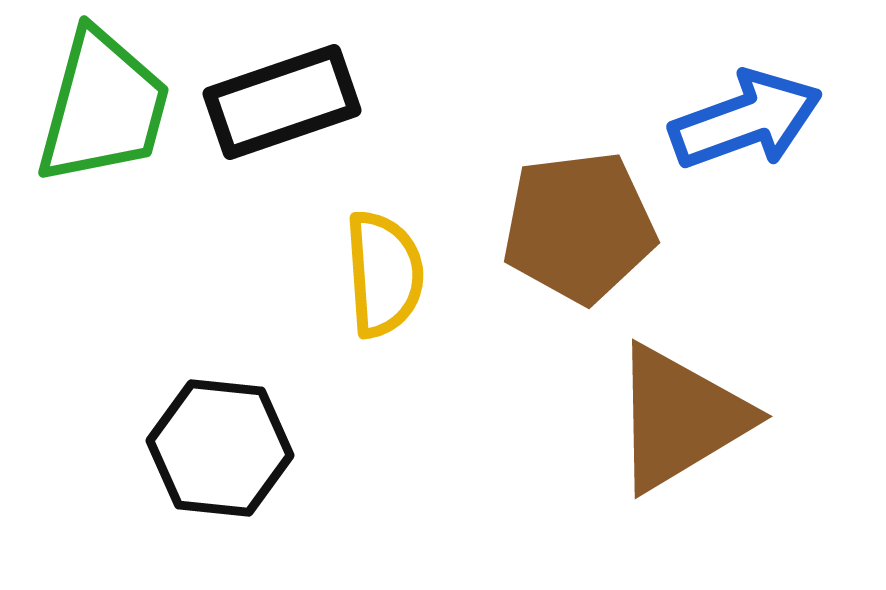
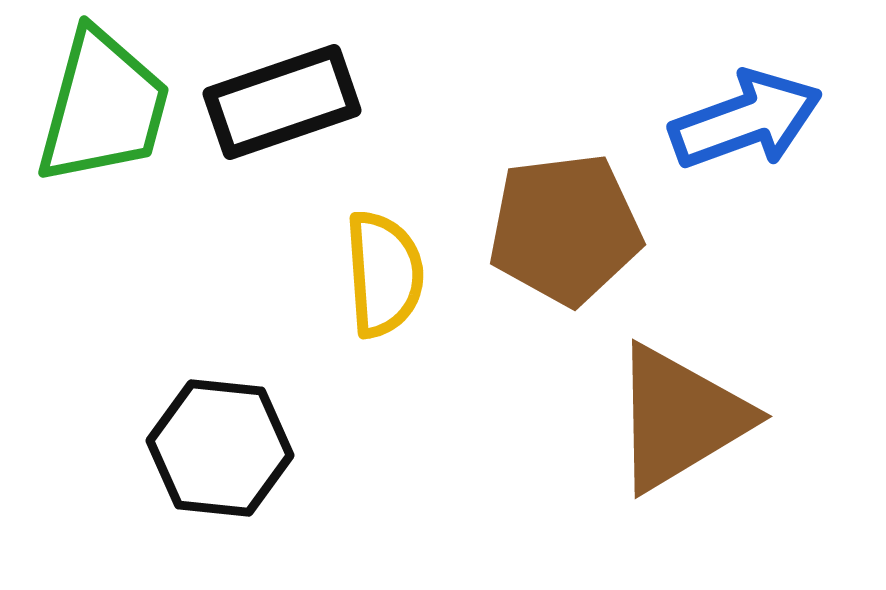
brown pentagon: moved 14 px left, 2 px down
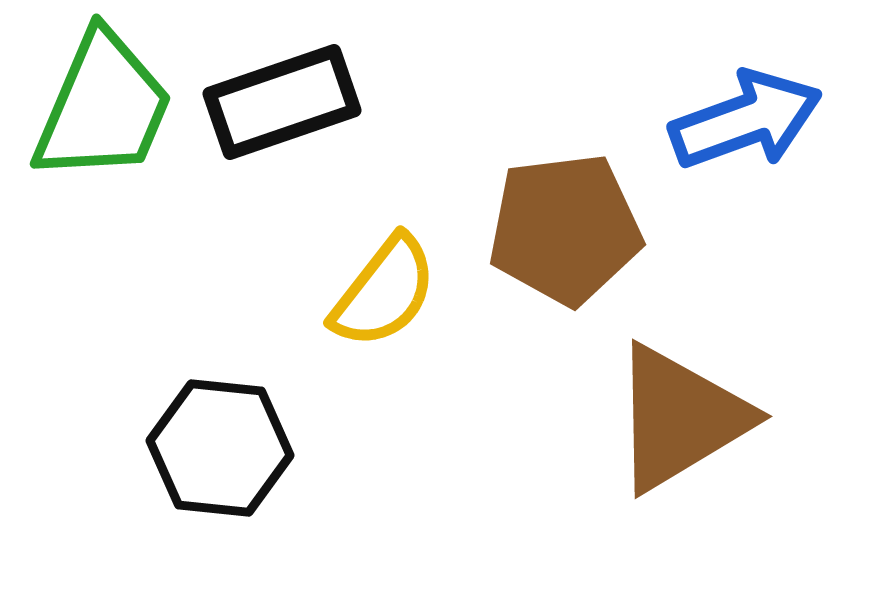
green trapezoid: rotated 8 degrees clockwise
yellow semicircle: moved 18 px down; rotated 42 degrees clockwise
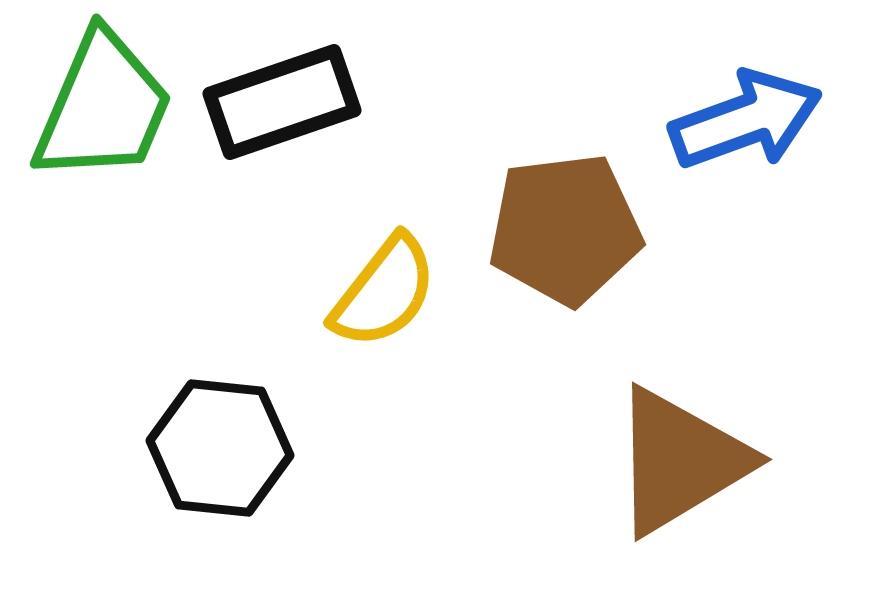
brown triangle: moved 43 px down
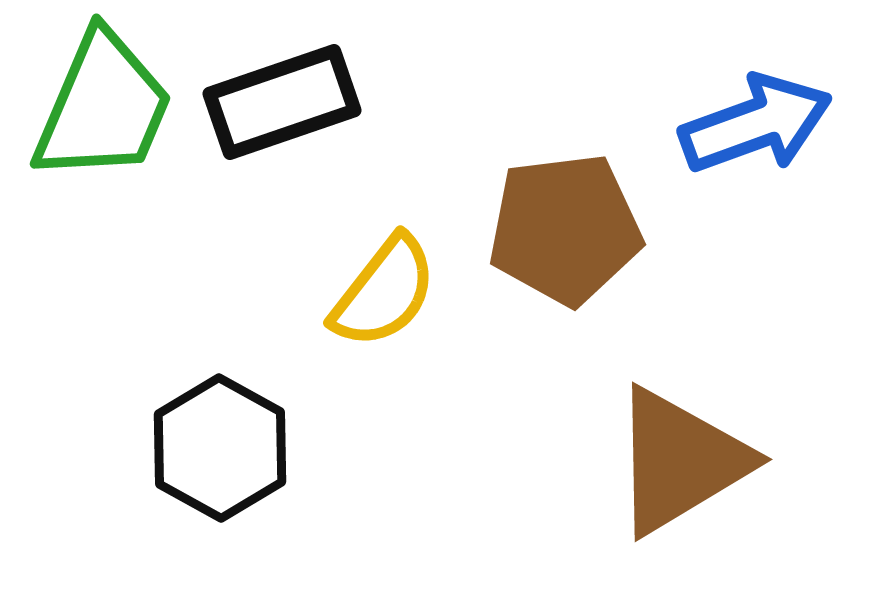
blue arrow: moved 10 px right, 4 px down
black hexagon: rotated 23 degrees clockwise
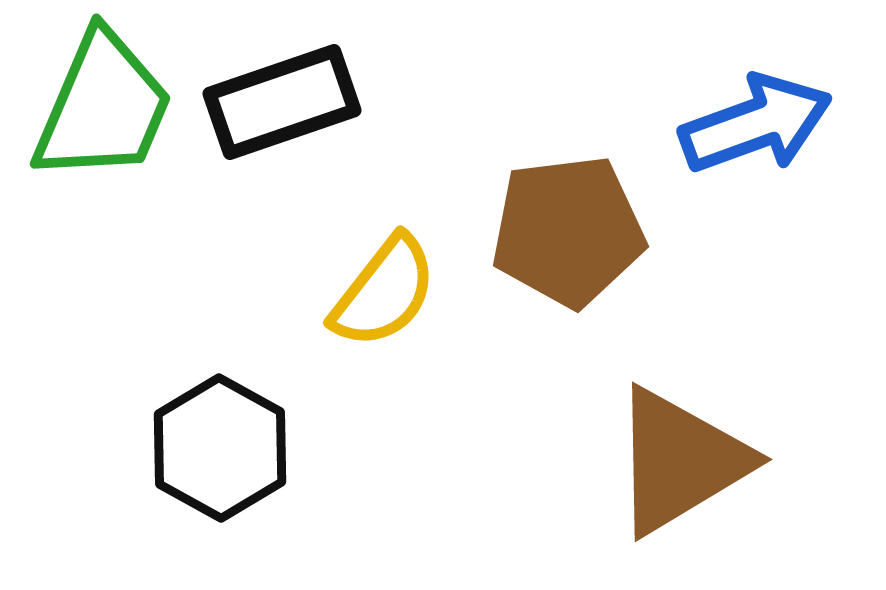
brown pentagon: moved 3 px right, 2 px down
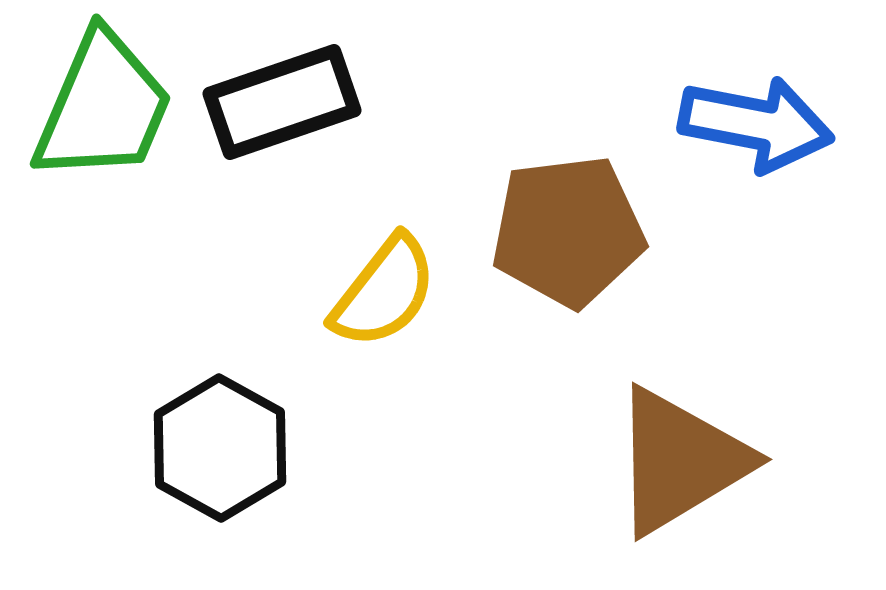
blue arrow: rotated 31 degrees clockwise
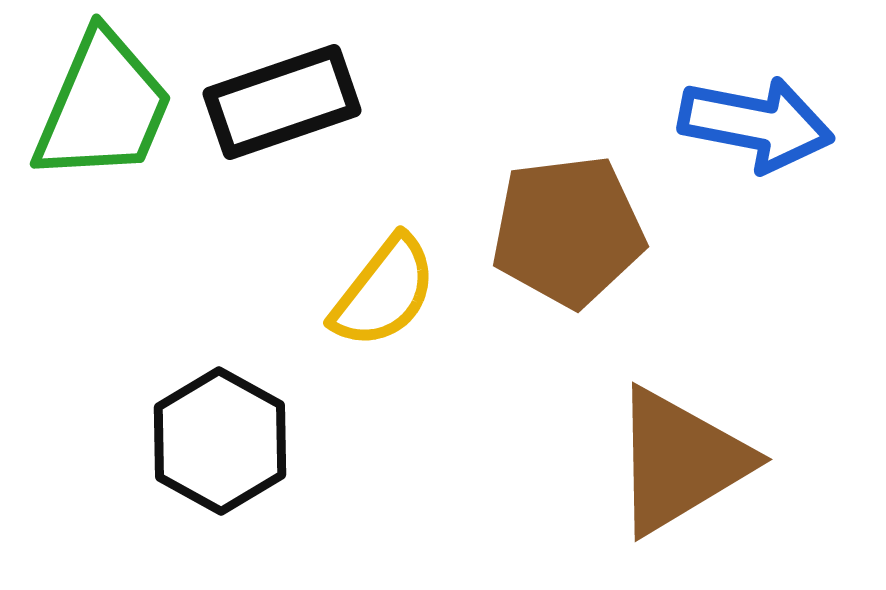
black hexagon: moved 7 px up
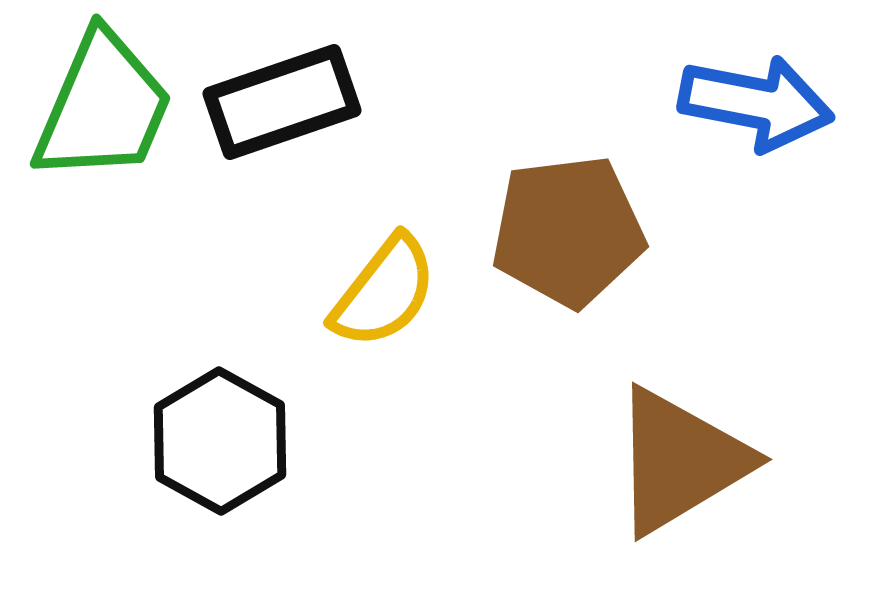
blue arrow: moved 21 px up
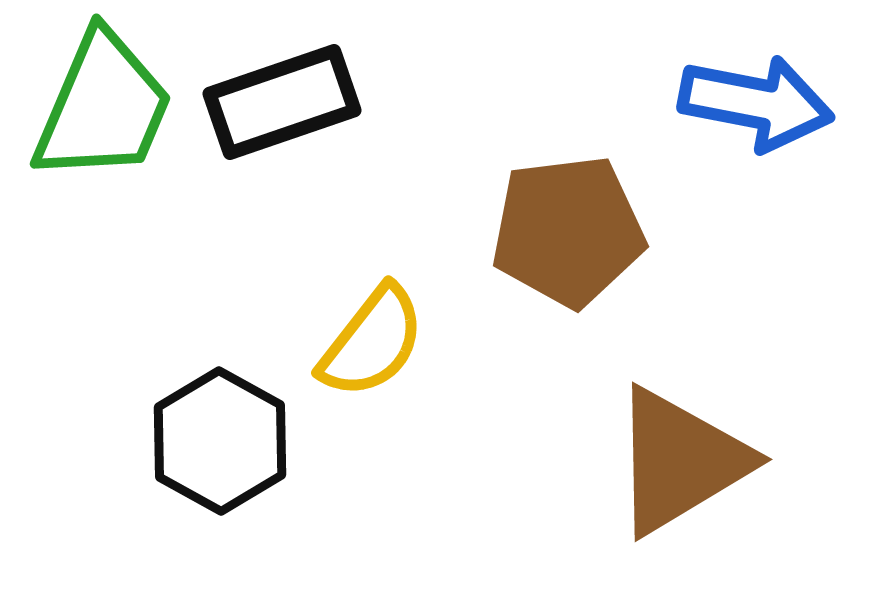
yellow semicircle: moved 12 px left, 50 px down
